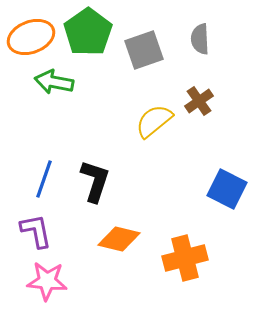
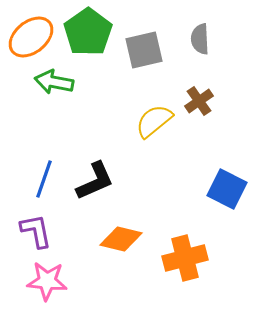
orange ellipse: rotated 18 degrees counterclockwise
gray square: rotated 6 degrees clockwise
black L-shape: rotated 48 degrees clockwise
orange diamond: moved 2 px right
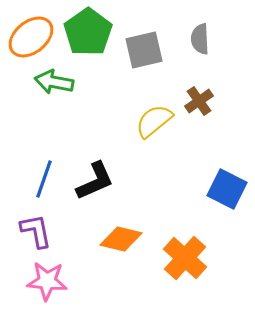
orange cross: rotated 33 degrees counterclockwise
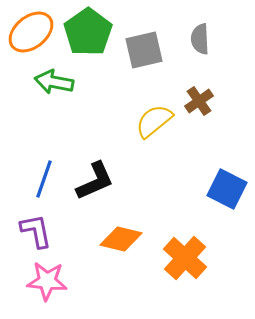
orange ellipse: moved 5 px up
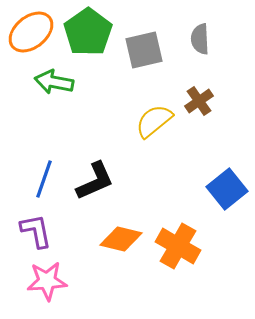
blue square: rotated 24 degrees clockwise
orange cross: moved 7 px left, 12 px up; rotated 12 degrees counterclockwise
pink star: rotated 9 degrees counterclockwise
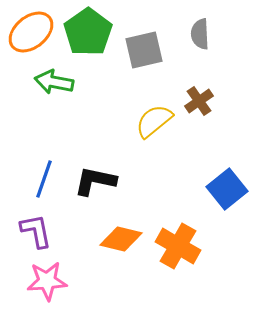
gray semicircle: moved 5 px up
black L-shape: rotated 144 degrees counterclockwise
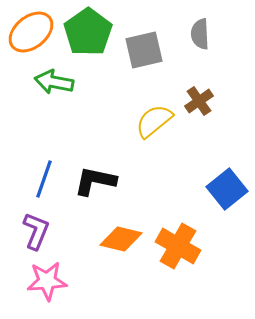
purple L-shape: rotated 33 degrees clockwise
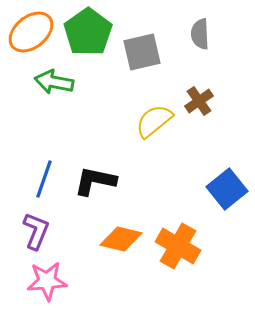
gray square: moved 2 px left, 2 px down
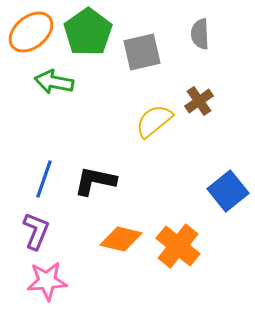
blue square: moved 1 px right, 2 px down
orange cross: rotated 9 degrees clockwise
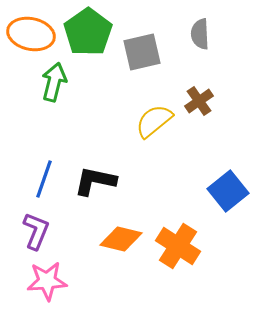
orange ellipse: moved 2 px down; rotated 51 degrees clockwise
green arrow: rotated 93 degrees clockwise
orange cross: rotated 6 degrees counterclockwise
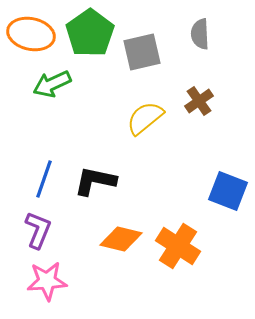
green pentagon: moved 2 px right, 1 px down
green arrow: moved 2 px left, 2 px down; rotated 129 degrees counterclockwise
yellow semicircle: moved 9 px left, 3 px up
blue square: rotated 30 degrees counterclockwise
purple L-shape: moved 2 px right, 1 px up
